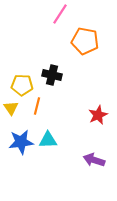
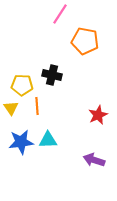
orange line: rotated 18 degrees counterclockwise
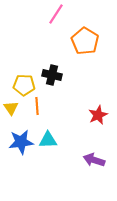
pink line: moved 4 px left
orange pentagon: rotated 20 degrees clockwise
yellow pentagon: moved 2 px right
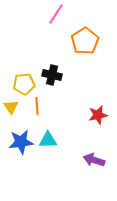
orange pentagon: rotated 8 degrees clockwise
yellow pentagon: moved 1 px up; rotated 10 degrees counterclockwise
yellow triangle: moved 1 px up
red star: rotated 12 degrees clockwise
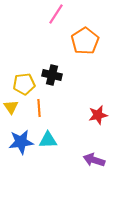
orange line: moved 2 px right, 2 px down
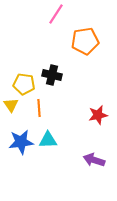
orange pentagon: rotated 24 degrees clockwise
yellow pentagon: rotated 15 degrees clockwise
yellow triangle: moved 2 px up
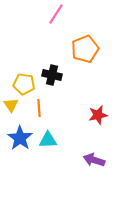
orange pentagon: moved 8 px down; rotated 12 degrees counterclockwise
blue star: moved 1 px left, 4 px up; rotated 30 degrees counterclockwise
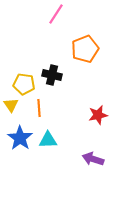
purple arrow: moved 1 px left, 1 px up
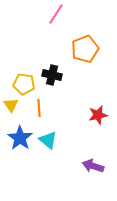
cyan triangle: rotated 42 degrees clockwise
purple arrow: moved 7 px down
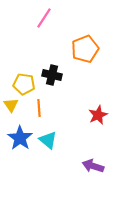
pink line: moved 12 px left, 4 px down
red star: rotated 12 degrees counterclockwise
